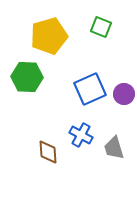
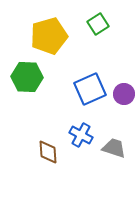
green square: moved 3 px left, 3 px up; rotated 35 degrees clockwise
gray trapezoid: rotated 125 degrees clockwise
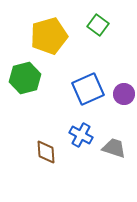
green square: moved 1 px down; rotated 20 degrees counterclockwise
green hexagon: moved 2 px left, 1 px down; rotated 16 degrees counterclockwise
blue square: moved 2 px left
brown diamond: moved 2 px left
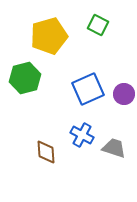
green square: rotated 10 degrees counterclockwise
blue cross: moved 1 px right
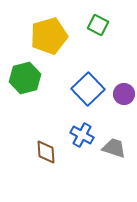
blue square: rotated 20 degrees counterclockwise
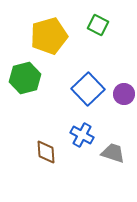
gray trapezoid: moved 1 px left, 5 px down
